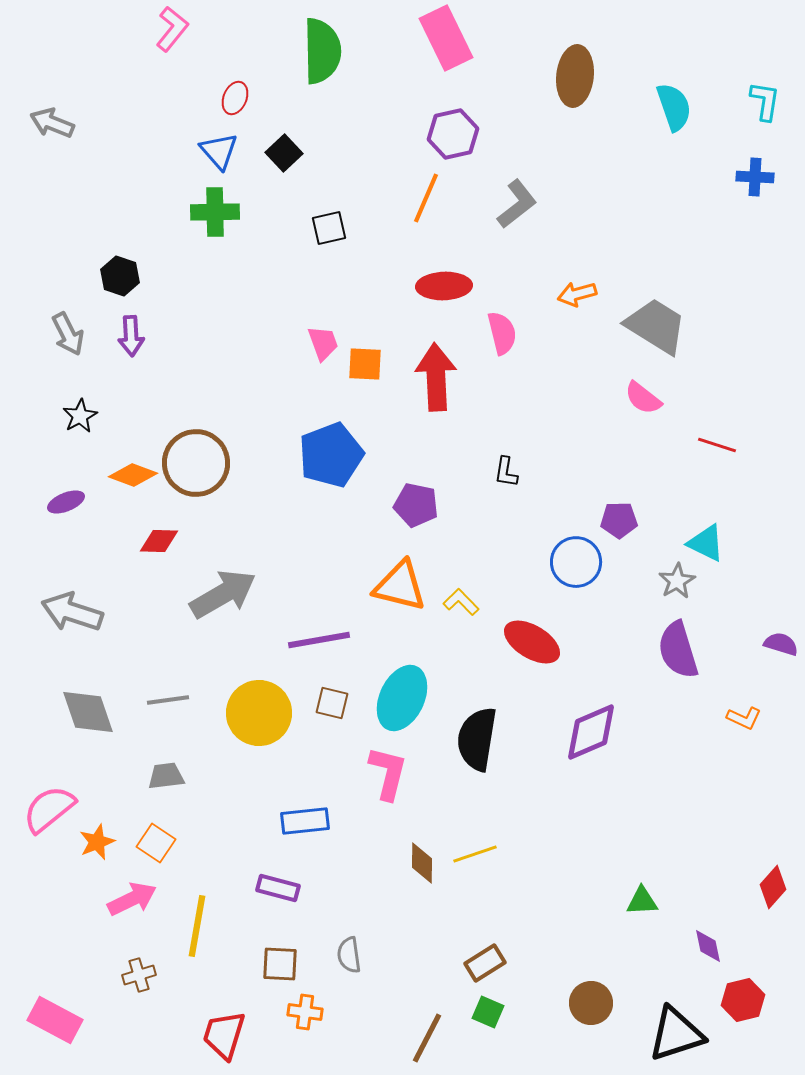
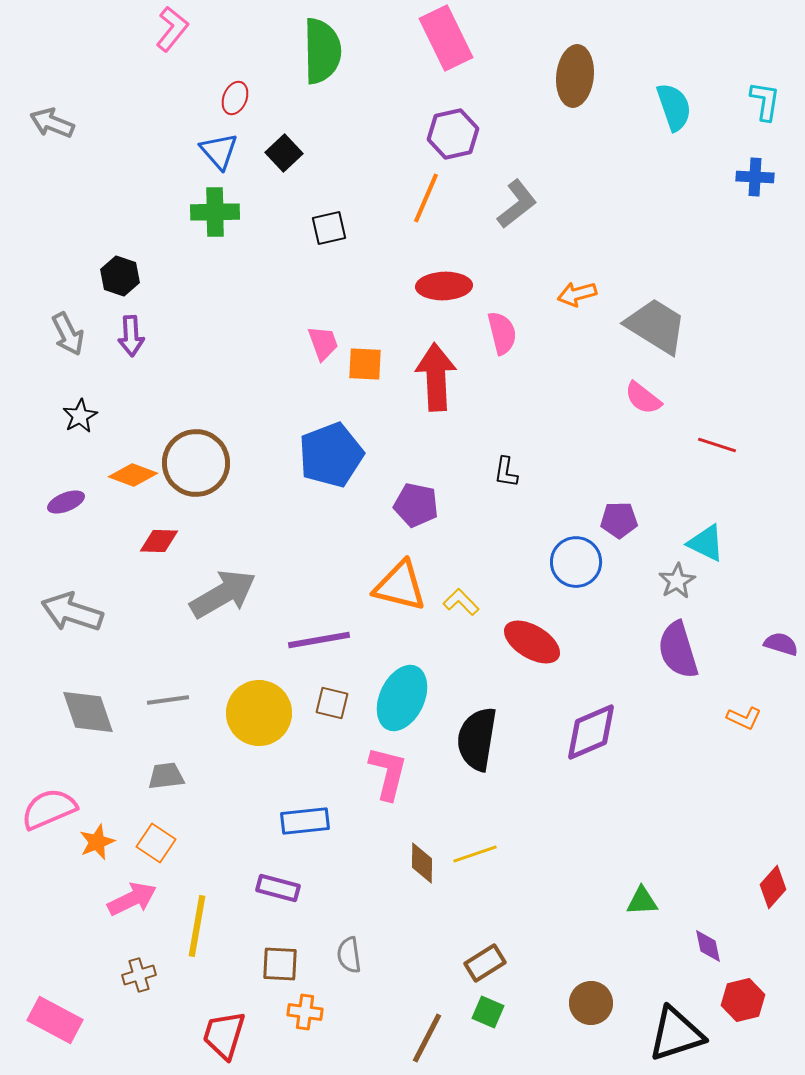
pink semicircle at (49, 809): rotated 16 degrees clockwise
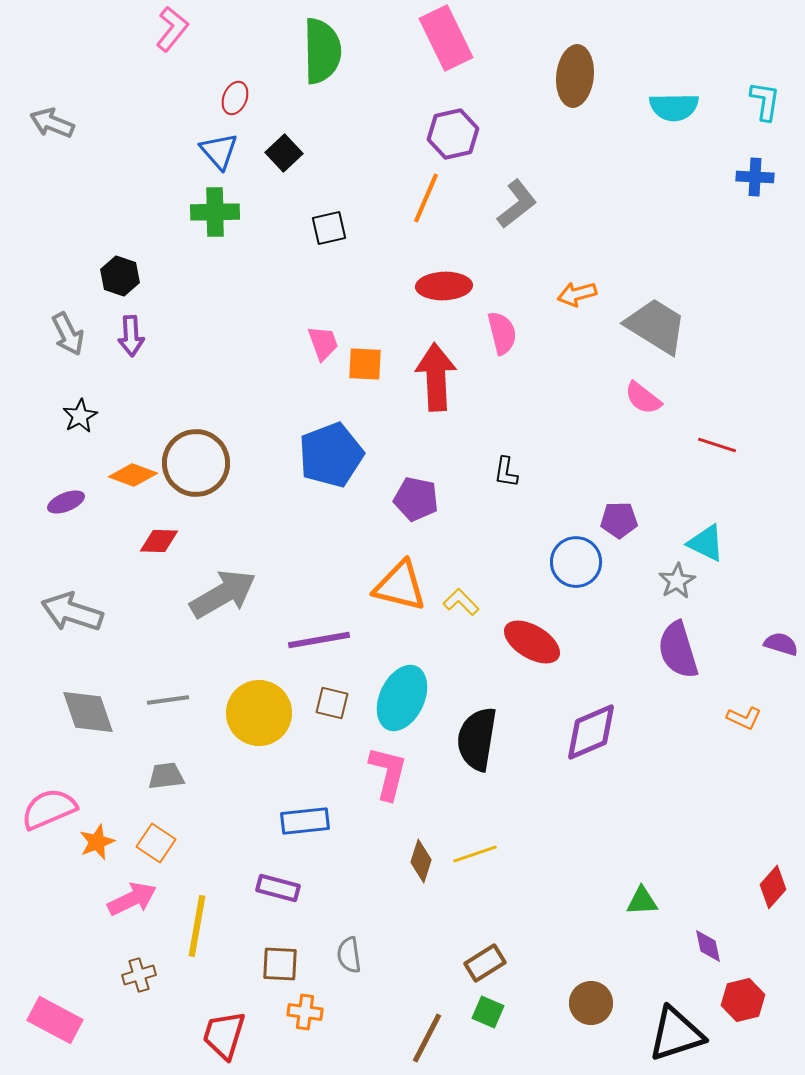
cyan semicircle at (674, 107): rotated 108 degrees clockwise
purple pentagon at (416, 505): moved 6 px up
brown diamond at (422, 863): moved 1 px left, 2 px up; rotated 18 degrees clockwise
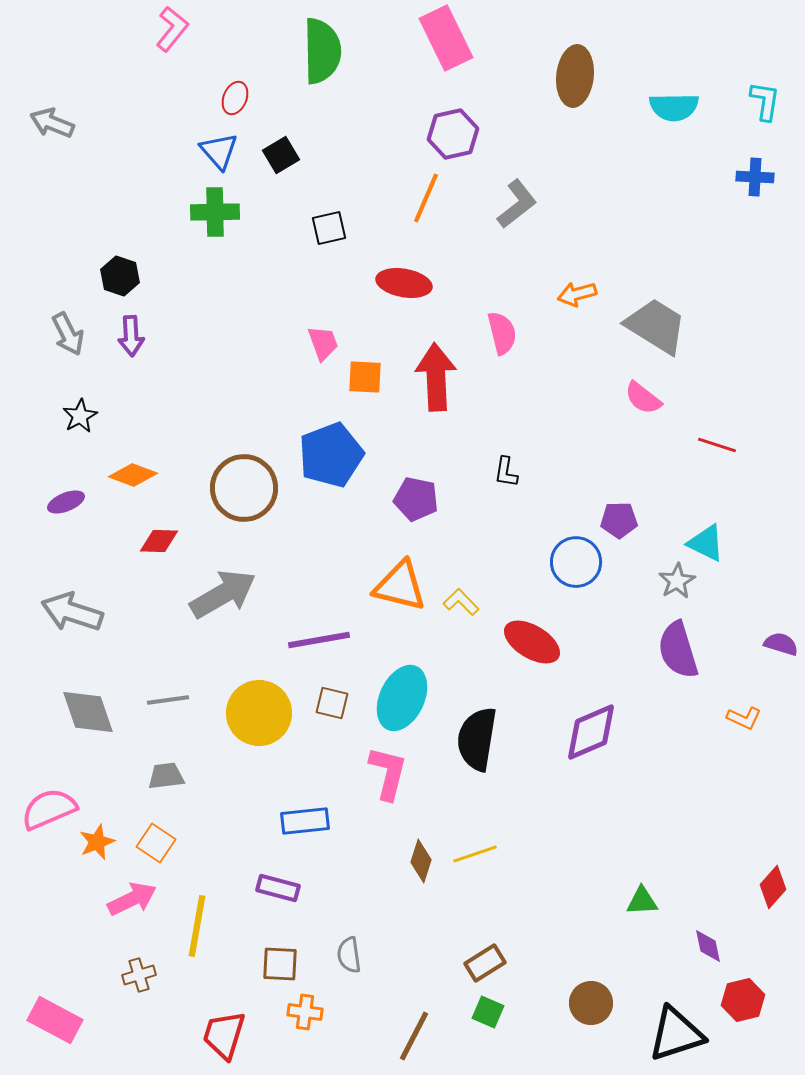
black square at (284, 153): moved 3 px left, 2 px down; rotated 12 degrees clockwise
red ellipse at (444, 286): moved 40 px left, 3 px up; rotated 12 degrees clockwise
orange square at (365, 364): moved 13 px down
brown circle at (196, 463): moved 48 px right, 25 px down
brown line at (427, 1038): moved 13 px left, 2 px up
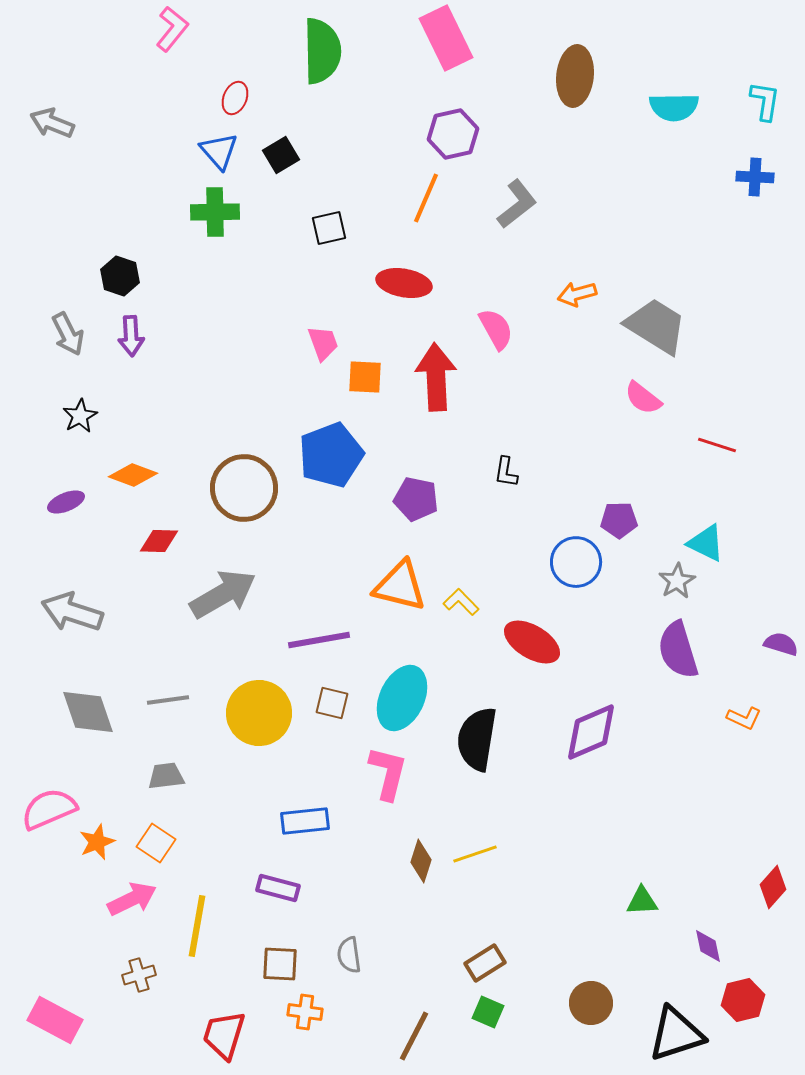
pink semicircle at (502, 333): moved 6 px left, 4 px up; rotated 15 degrees counterclockwise
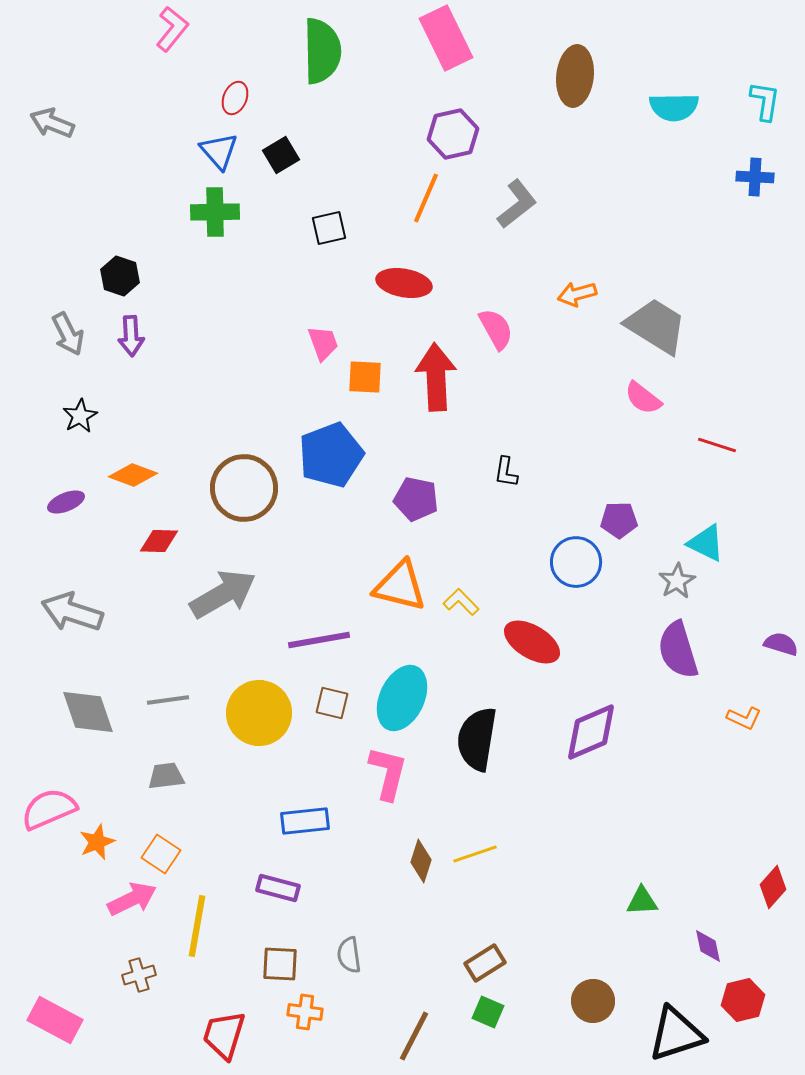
orange square at (156, 843): moved 5 px right, 11 px down
brown circle at (591, 1003): moved 2 px right, 2 px up
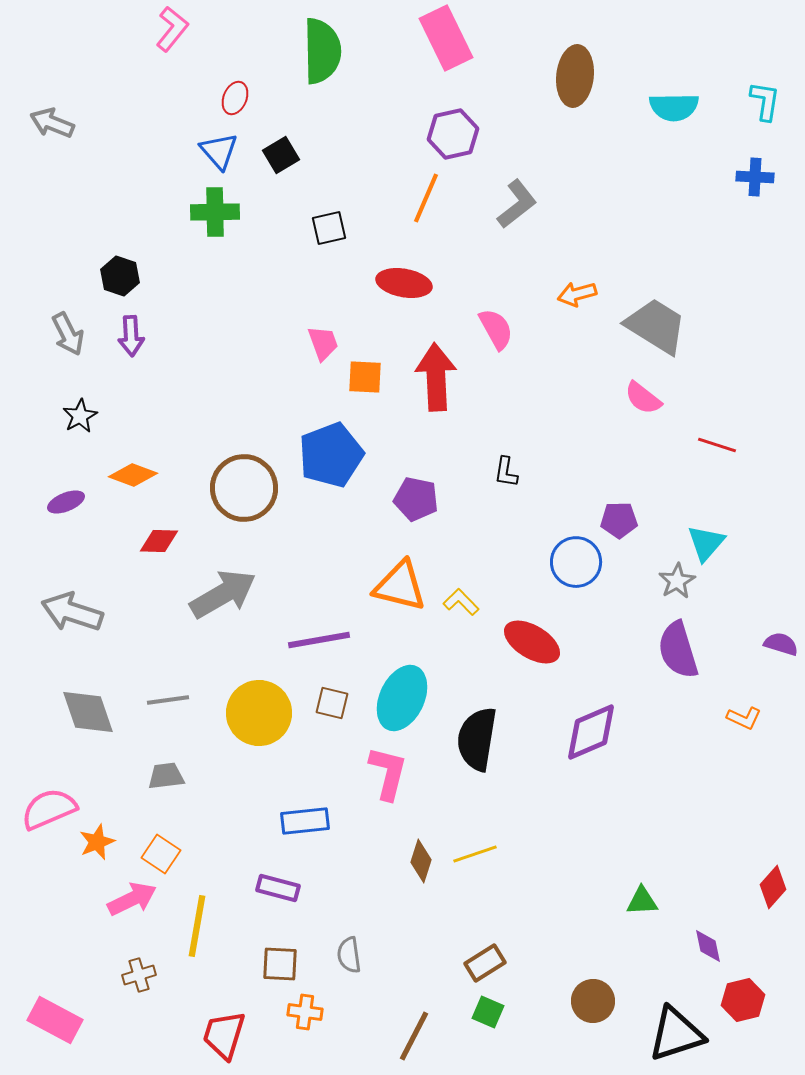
cyan triangle at (706, 543): rotated 45 degrees clockwise
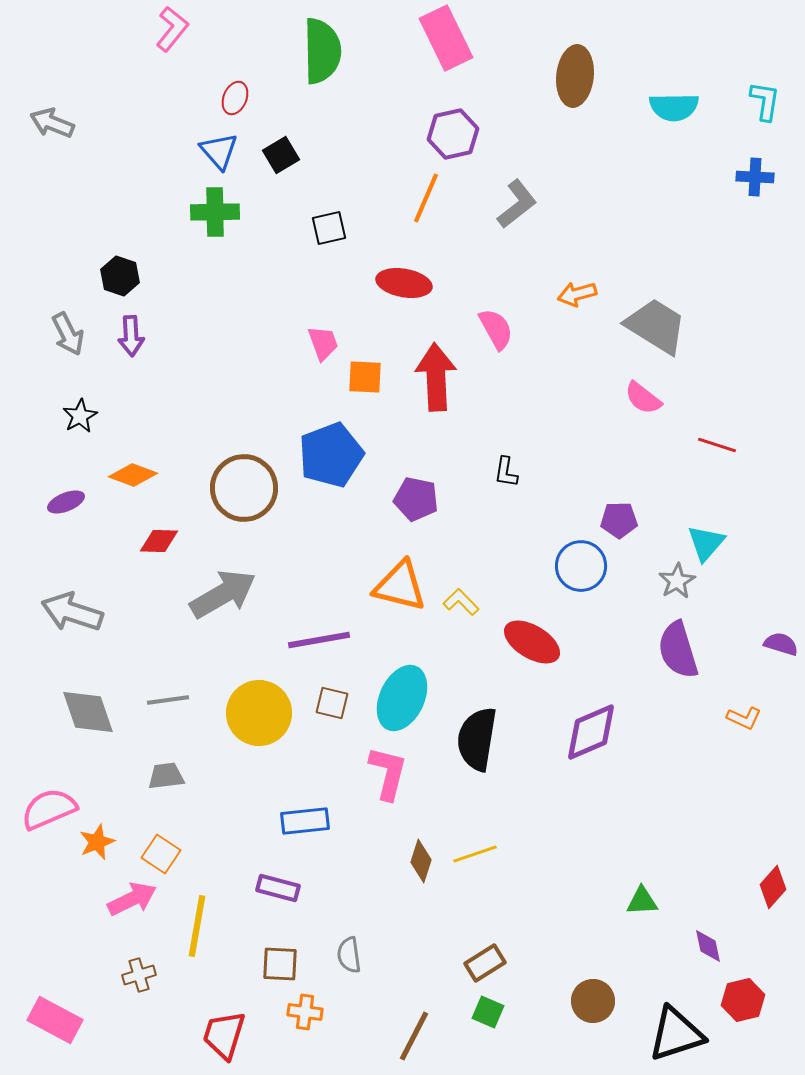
blue circle at (576, 562): moved 5 px right, 4 px down
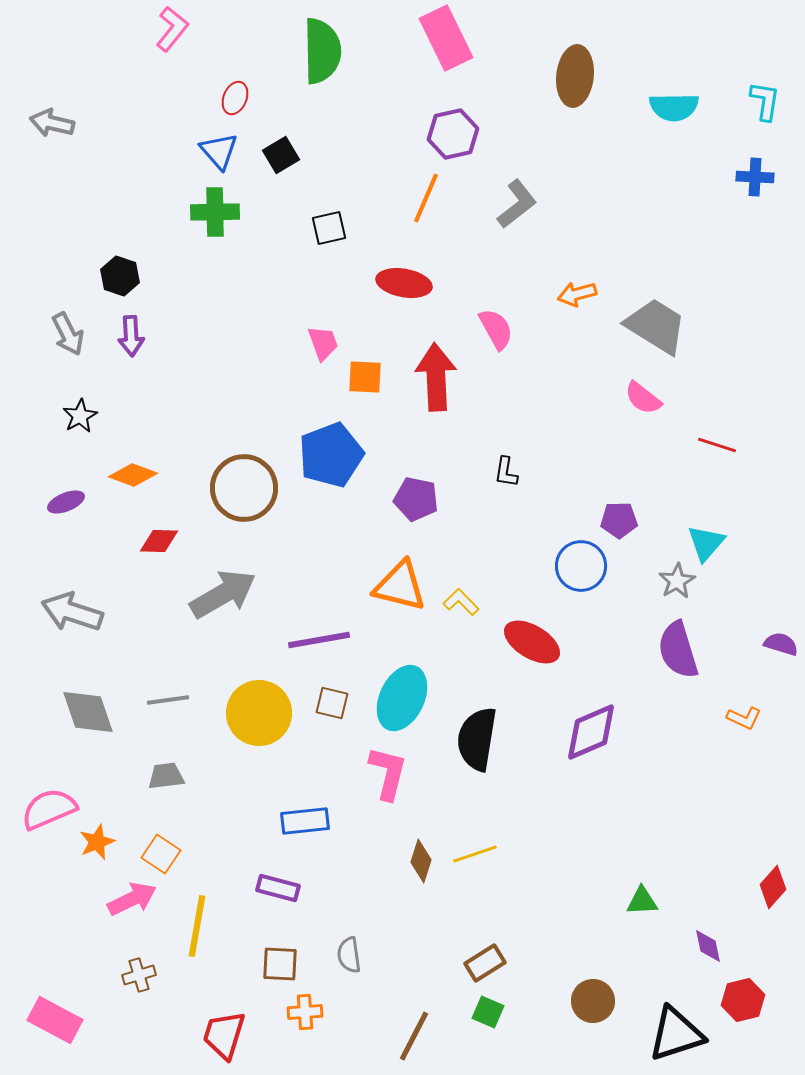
gray arrow at (52, 123): rotated 9 degrees counterclockwise
orange cross at (305, 1012): rotated 12 degrees counterclockwise
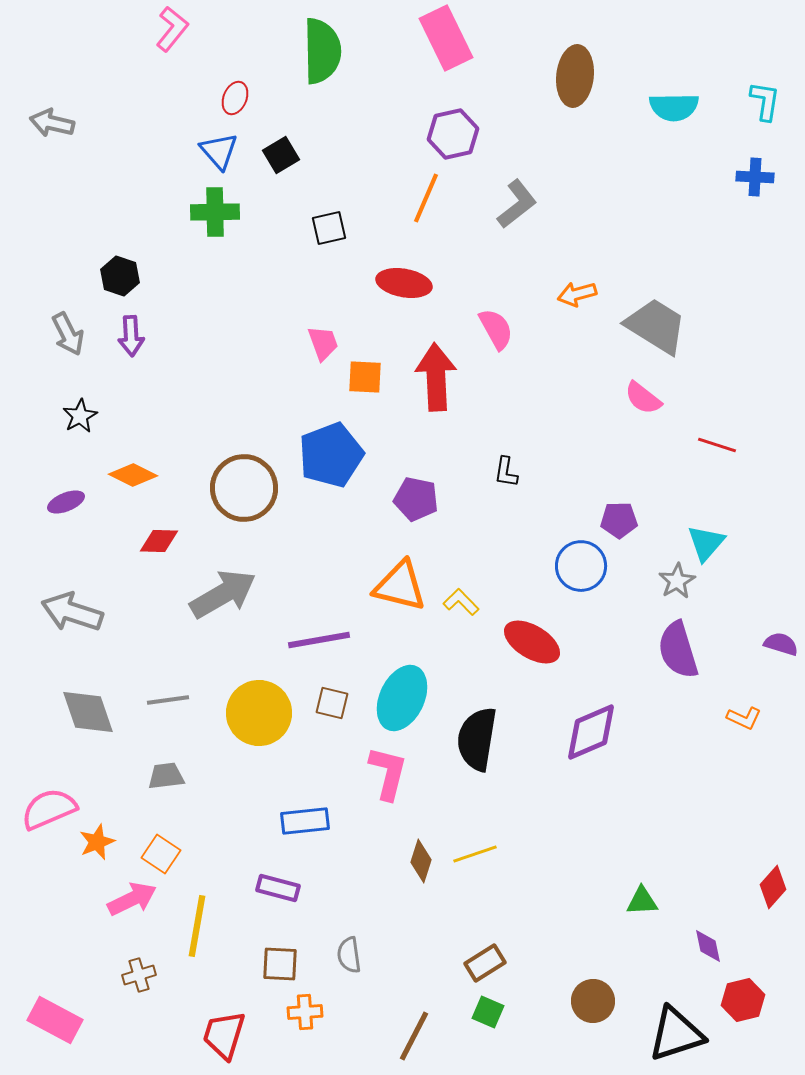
orange diamond at (133, 475): rotated 6 degrees clockwise
